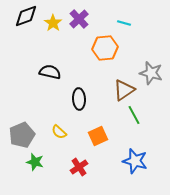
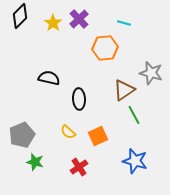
black diamond: moved 6 px left; rotated 25 degrees counterclockwise
black semicircle: moved 1 px left, 6 px down
yellow semicircle: moved 9 px right
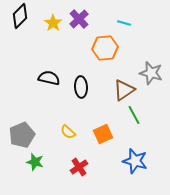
black ellipse: moved 2 px right, 12 px up
orange square: moved 5 px right, 2 px up
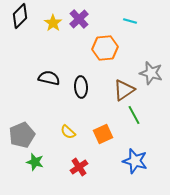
cyan line: moved 6 px right, 2 px up
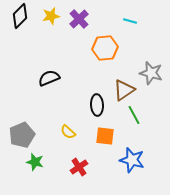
yellow star: moved 2 px left, 7 px up; rotated 24 degrees clockwise
black semicircle: rotated 35 degrees counterclockwise
black ellipse: moved 16 px right, 18 px down
orange square: moved 2 px right, 2 px down; rotated 30 degrees clockwise
blue star: moved 3 px left, 1 px up
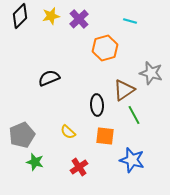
orange hexagon: rotated 10 degrees counterclockwise
